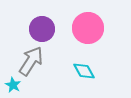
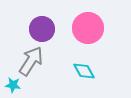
cyan star: rotated 21 degrees counterclockwise
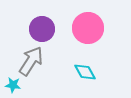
cyan diamond: moved 1 px right, 1 px down
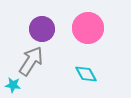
cyan diamond: moved 1 px right, 2 px down
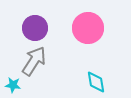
purple circle: moved 7 px left, 1 px up
gray arrow: moved 3 px right
cyan diamond: moved 10 px right, 8 px down; rotated 20 degrees clockwise
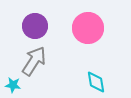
purple circle: moved 2 px up
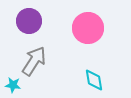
purple circle: moved 6 px left, 5 px up
cyan diamond: moved 2 px left, 2 px up
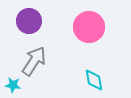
pink circle: moved 1 px right, 1 px up
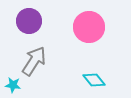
cyan diamond: rotated 30 degrees counterclockwise
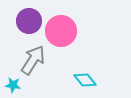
pink circle: moved 28 px left, 4 px down
gray arrow: moved 1 px left, 1 px up
cyan diamond: moved 9 px left
